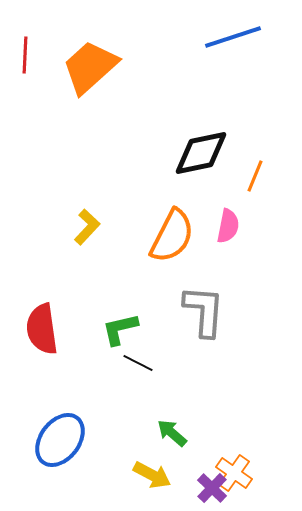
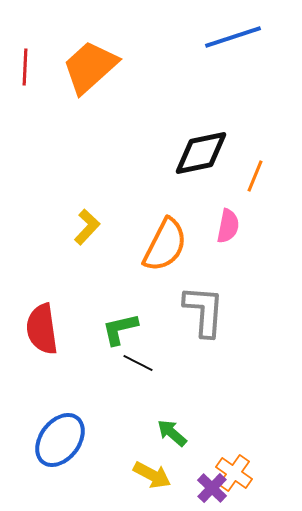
red line: moved 12 px down
orange semicircle: moved 7 px left, 9 px down
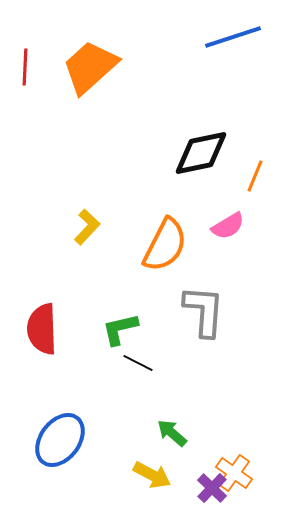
pink semicircle: rotated 48 degrees clockwise
red semicircle: rotated 6 degrees clockwise
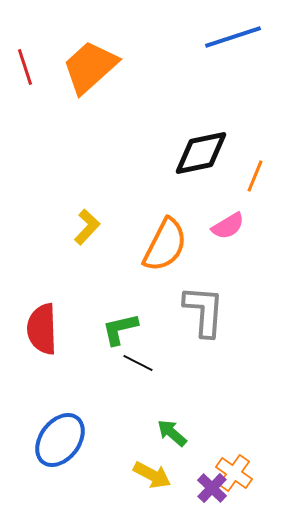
red line: rotated 21 degrees counterclockwise
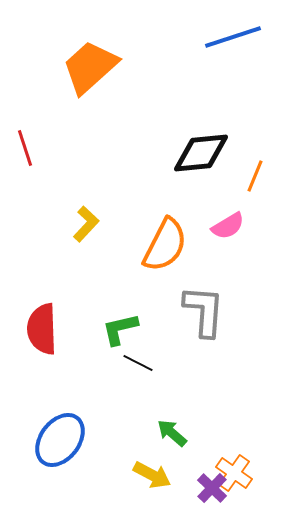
red line: moved 81 px down
black diamond: rotated 6 degrees clockwise
yellow L-shape: moved 1 px left, 3 px up
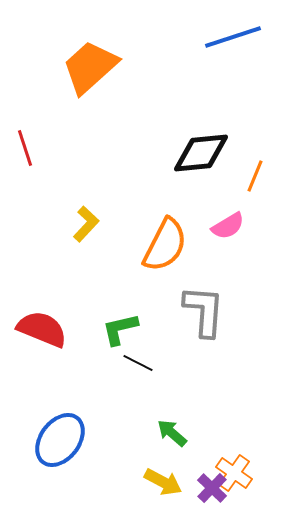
red semicircle: rotated 114 degrees clockwise
yellow arrow: moved 11 px right, 7 px down
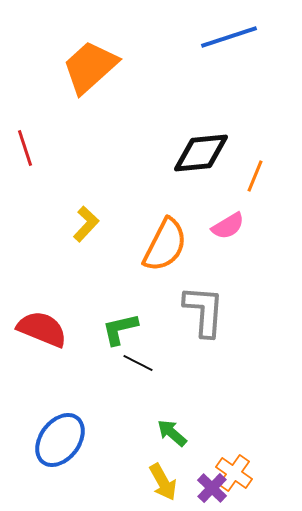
blue line: moved 4 px left
yellow arrow: rotated 33 degrees clockwise
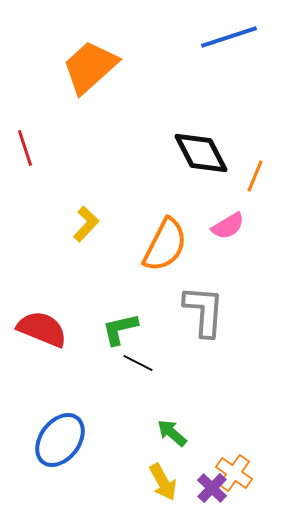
black diamond: rotated 68 degrees clockwise
